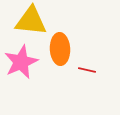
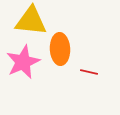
pink star: moved 2 px right
red line: moved 2 px right, 2 px down
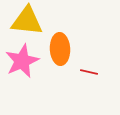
yellow triangle: moved 4 px left
pink star: moved 1 px left, 1 px up
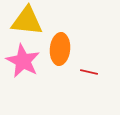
orange ellipse: rotated 8 degrees clockwise
pink star: moved 1 px right; rotated 20 degrees counterclockwise
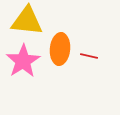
pink star: rotated 12 degrees clockwise
red line: moved 16 px up
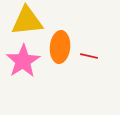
yellow triangle: rotated 12 degrees counterclockwise
orange ellipse: moved 2 px up
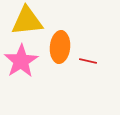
red line: moved 1 px left, 5 px down
pink star: moved 2 px left
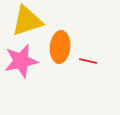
yellow triangle: rotated 12 degrees counterclockwise
pink star: rotated 20 degrees clockwise
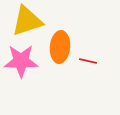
pink star: rotated 12 degrees clockwise
